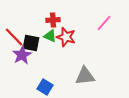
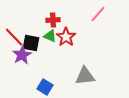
pink line: moved 6 px left, 9 px up
red star: rotated 18 degrees clockwise
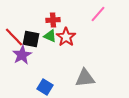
black square: moved 4 px up
gray triangle: moved 2 px down
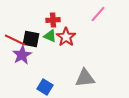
red line: moved 1 px right, 3 px down; rotated 20 degrees counterclockwise
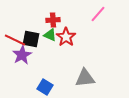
green triangle: moved 1 px up
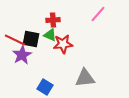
red star: moved 3 px left, 7 px down; rotated 30 degrees clockwise
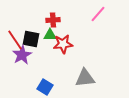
green triangle: rotated 24 degrees counterclockwise
red line: rotated 30 degrees clockwise
